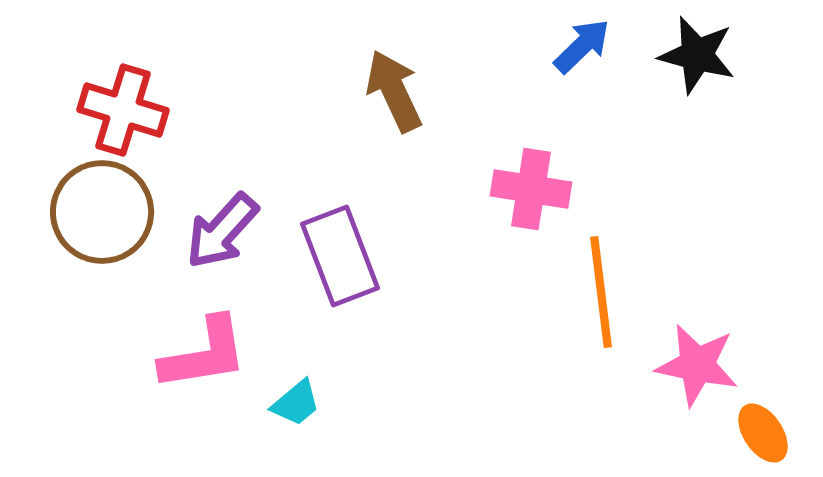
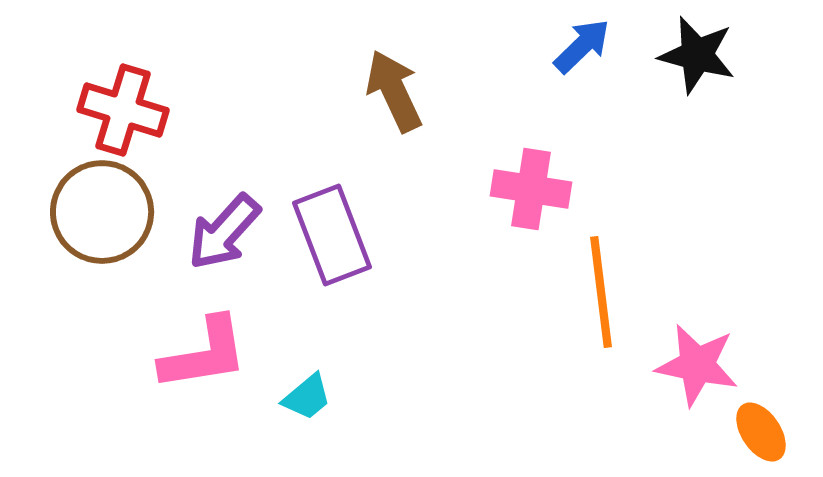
purple arrow: moved 2 px right, 1 px down
purple rectangle: moved 8 px left, 21 px up
cyan trapezoid: moved 11 px right, 6 px up
orange ellipse: moved 2 px left, 1 px up
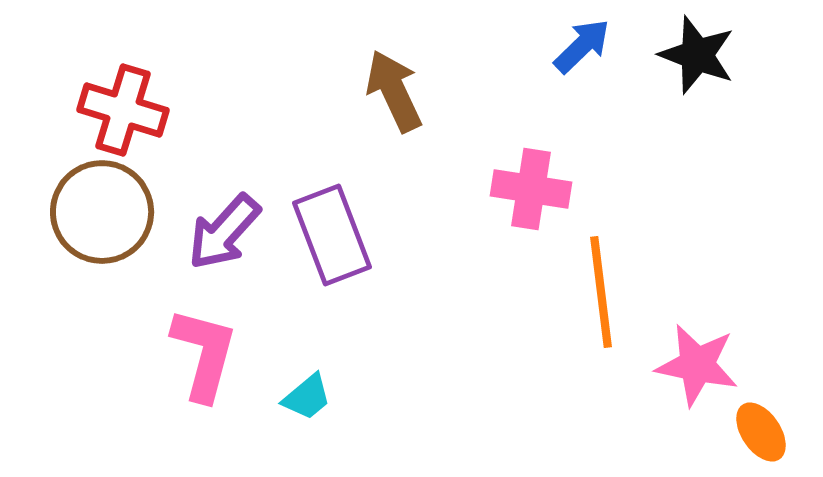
black star: rotated 6 degrees clockwise
pink L-shape: rotated 66 degrees counterclockwise
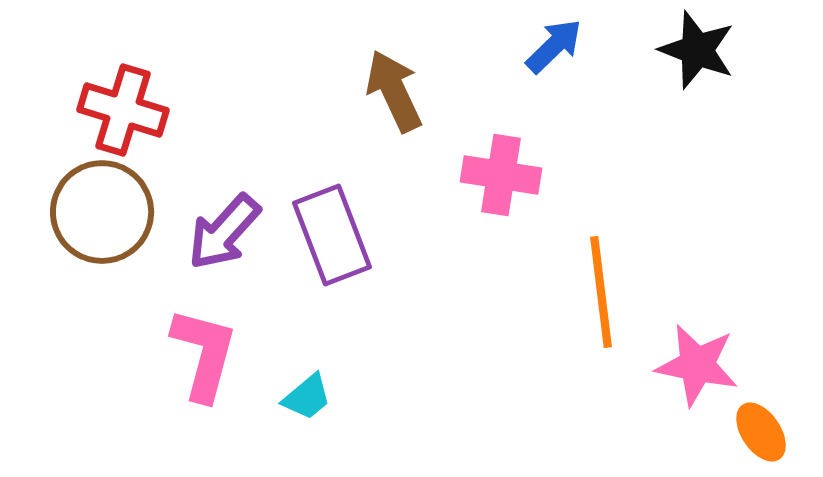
blue arrow: moved 28 px left
black star: moved 5 px up
pink cross: moved 30 px left, 14 px up
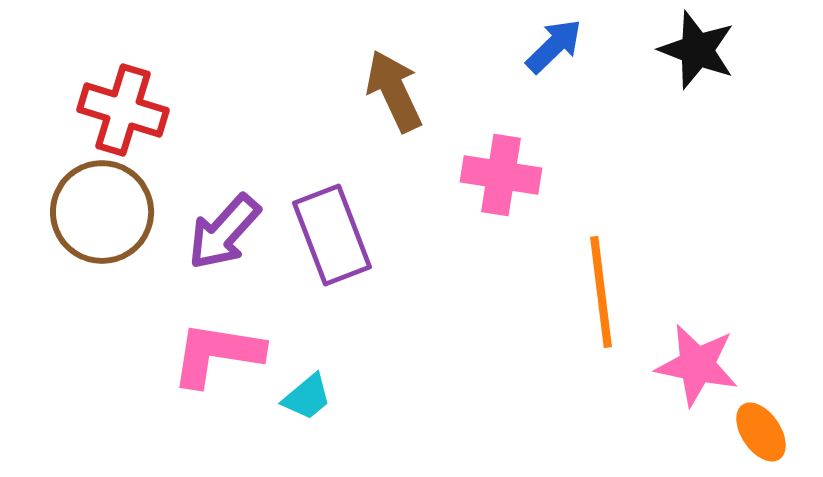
pink L-shape: moved 13 px right; rotated 96 degrees counterclockwise
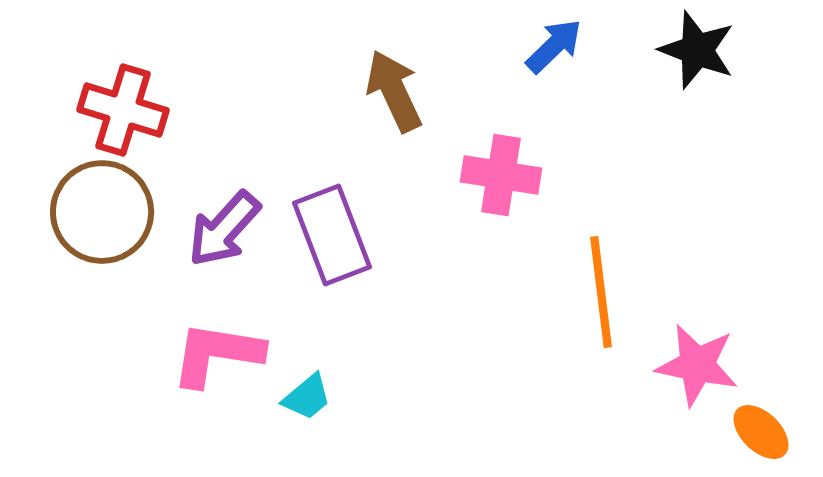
purple arrow: moved 3 px up
orange ellipse: rotated 12 degrees counterclockwise
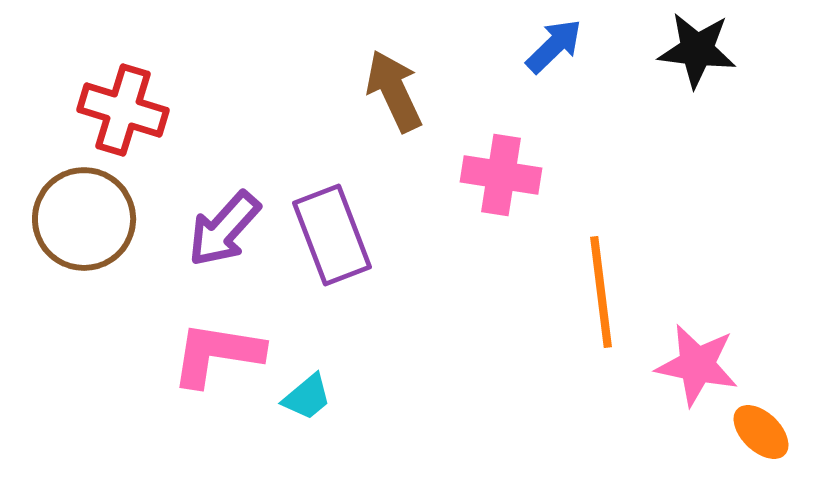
black star: rotated 14 degrees counterclockwise
brown circle: moved 18 px left, 7 px down
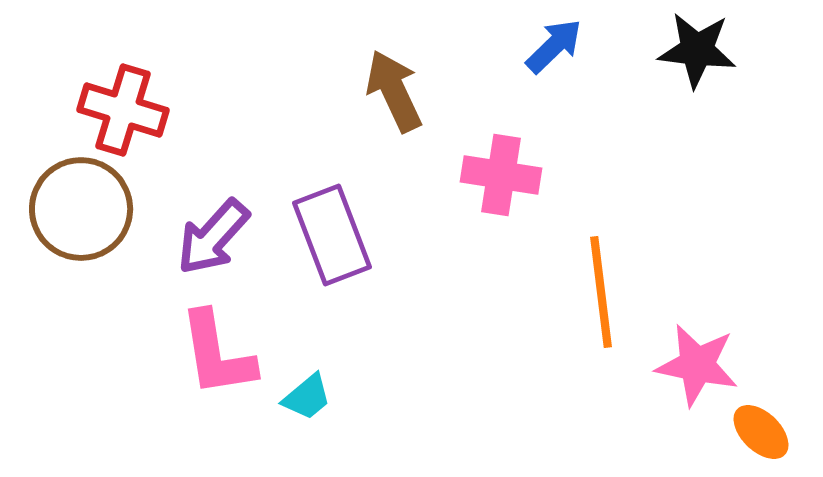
brown circle: moved 3 px left, 10 px up
purple arrow: moved 11 px left, 8 px down
pink L-shape: rotated 108 degrees counterclockwise
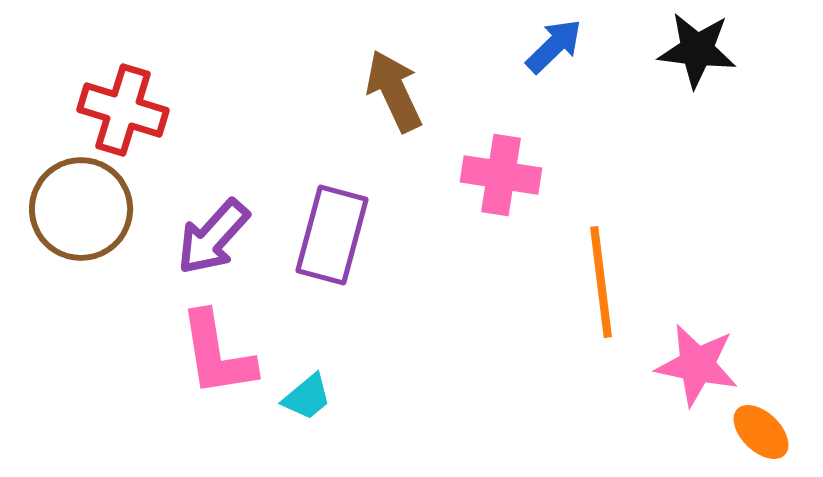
purple rectangle: rotated 36 degrees clockwise
orange line: moved 10 px up
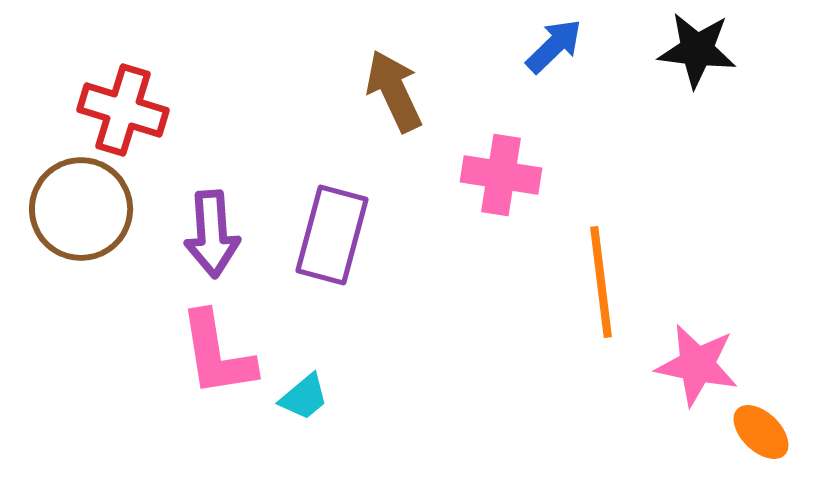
purple arrow: moved 1 px left, 3 px up; rotated 46 degrees counterclockwise
cyan trapezoid: moved 3 px left
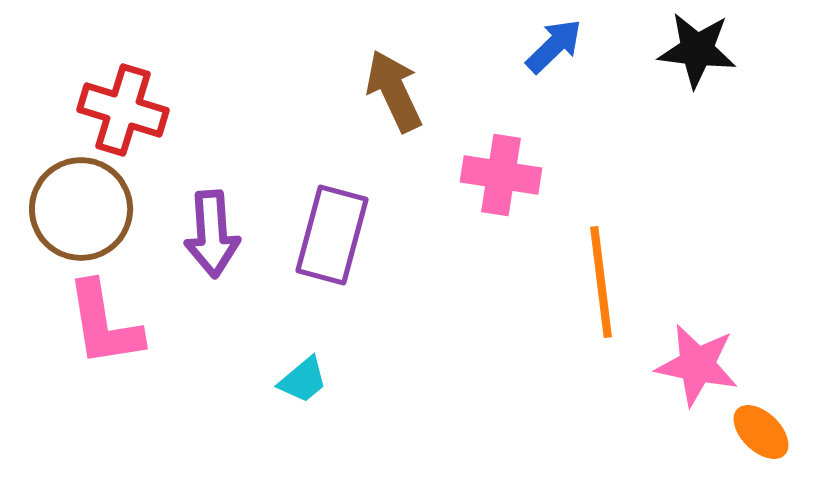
pink L-shape: moved 113 px left, 30 px up
cyan trapezoid: moved 1 px left, 17 px up
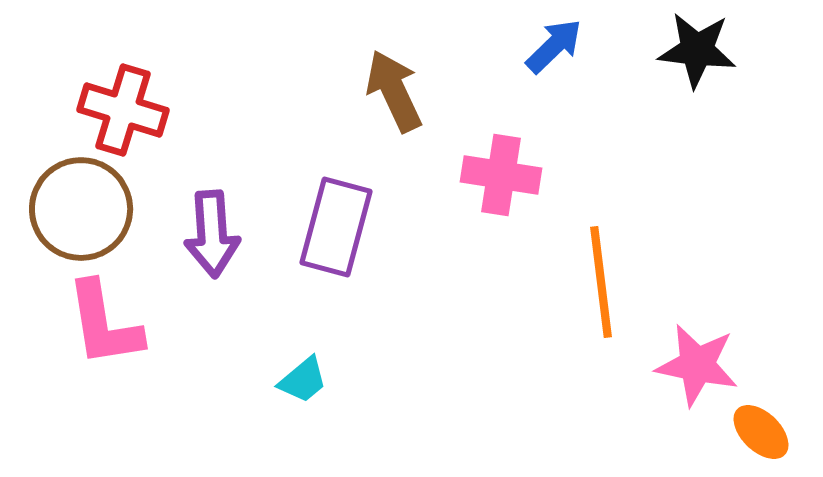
purple rectangle: moved 4 px right, 8 px up
